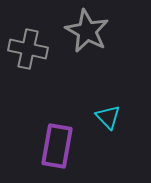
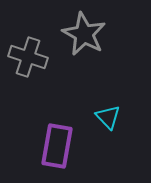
gray star: moved 3 px left, 3 px down
gray cross: moved 8 px down; rotated 6 degrees clockwise
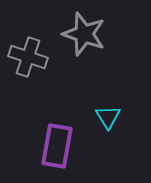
gray star: rotated 9 degrees counterclockwise
cyan triangle: rotated 12 degrees clockwise
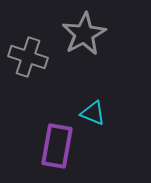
gray star: rotated 24 degrees clockwise
cyan triangle: moved 15 px left, 4 px up; rotated 36 degrees counterclockwise
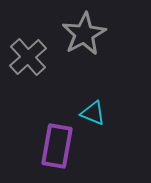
gray cross: rotated 30 degrees clockwise
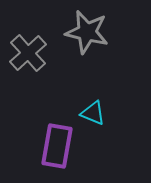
gray star: moved 3 px right, 2 px up; rotated 30 degrees counterclockwise
gray cross: moved 4 px up
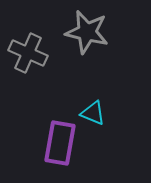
gray cross: rotated 24 degrees counterclockwise
purple rectangle: moved 3 px right, 3 px up
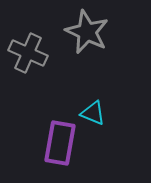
gray star: rotated 12 degrees clockwise
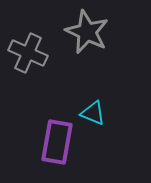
purple rectangle: moved 3 px left, 1 px up
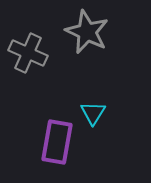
cyan triangle: rotated 40 degrees clockwise
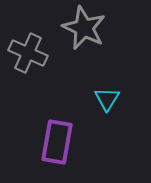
gray star: moved 3 px left, 4 px up
cyan triangle: moved 14 px right, 14 px up
